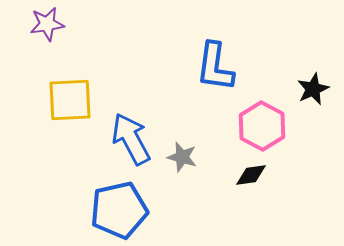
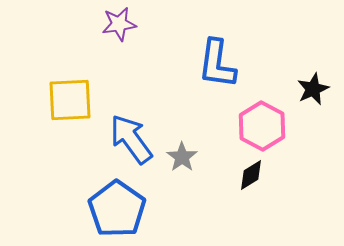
purple star: moved 72 px right
blue L-shape: moved 2 px right, 3 px up
blue arrow: rotated 8 degrees counterclockwise
gray star: rotated 20 degrees clockwise
black diamond: rotated 24 degrees counterclockwise
blue pentagon: moved 2 px left, 1 px up; rotated 24 degrees counterclockwise
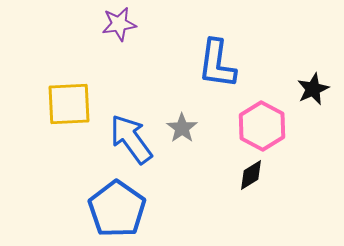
yellow square: moved 1 px left, 4 px down
gray star: moved 29 px up
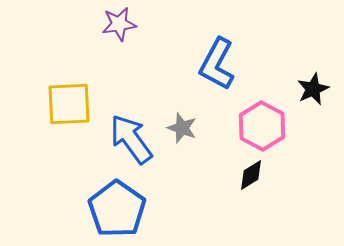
blue L-shape: rotated 20 degrees clockwise
gray star: rotated 16 degrees counterclockwise
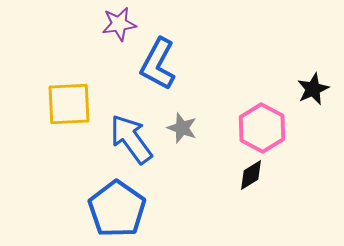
blue L-shape: moved 59 px left
pink hexagon: moved 2 px down
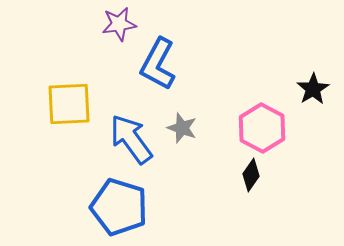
black star: rotated 8 degrees counterclockwise
black diamond: rotated 24 degrees counterclockwise
blue pentagon: moved 2 px right, 2 px up; rotated 18 degrees counterclockwise
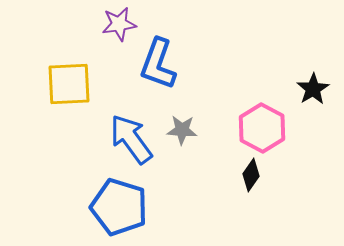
blue L-shape: rotated 8 degrees counterclockwise
yellow square: moved 20 px up
gray star: moved 2 px down; rotated 16 degrees counterclockwise
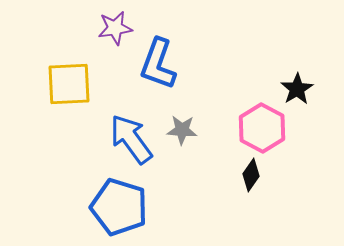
purple star: moved 4 px left, 4 px down
black star: moved 16 px left
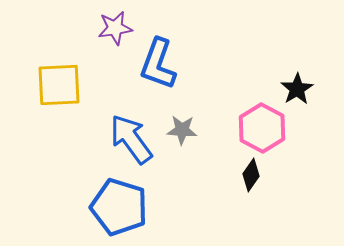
yellow square: moved 10 px left, 1 px down
